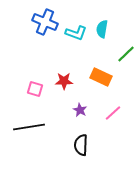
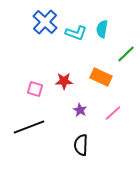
blue cross: rotated 20 degrees clockwise
black line: rotated 12 degrees counterclockwise
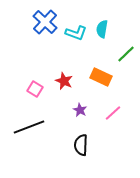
red star: rotated 24 degrees clockwise
pink square: rotated 14 degrees clockwise
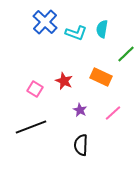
black line: moved 2 px right
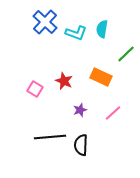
purple star: rotated 24 degrees clockwise
black line: moved 19 px right, 10 px down; rotated 16 degrees clockwise
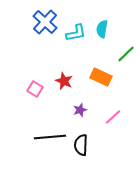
cyan L-shape: rotated 30 degrees counterclockwise
pink line: moved 4 px down
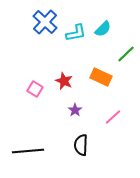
cyan semicircle: moved 1 px right; rotated 144 degrees counterclockwise
purple star: moved 5 px left; rotated 16 degrees counterclockwise
black line: moved 22 px left, 14 px down
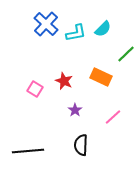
blue cross: moved 1 px right, 2 px down
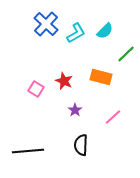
cyan semicircle: moved 2 px right, 2 px down
cyan L-shape: rotated 20 degrees counterclockwise
orange rectangle: rotated 10 degrees counterclockwise
pink square: moved 1 px right
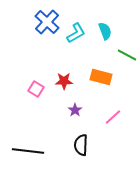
blue cross: moved 1 px right, 2 px up
cyan semicircle: rotated 66 degrees counterclockwise
green line: moved 1 px right, 1 px down; rotated 72 degrees clockwise
red star: rotated 24 degrees counterclockwise
black line: rotated 12 degrees clockwise
